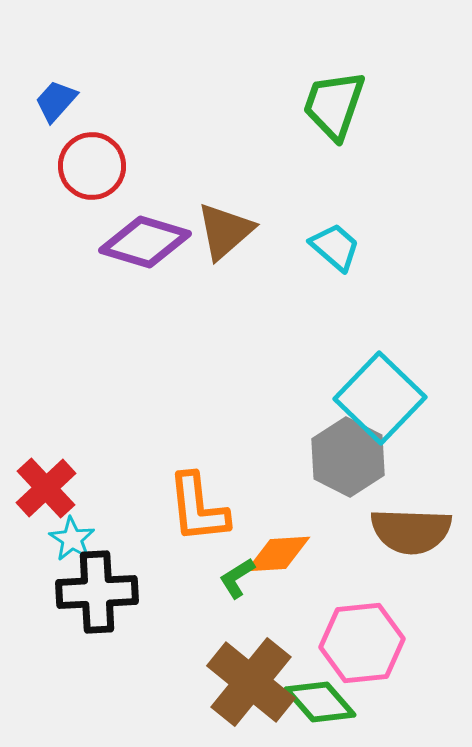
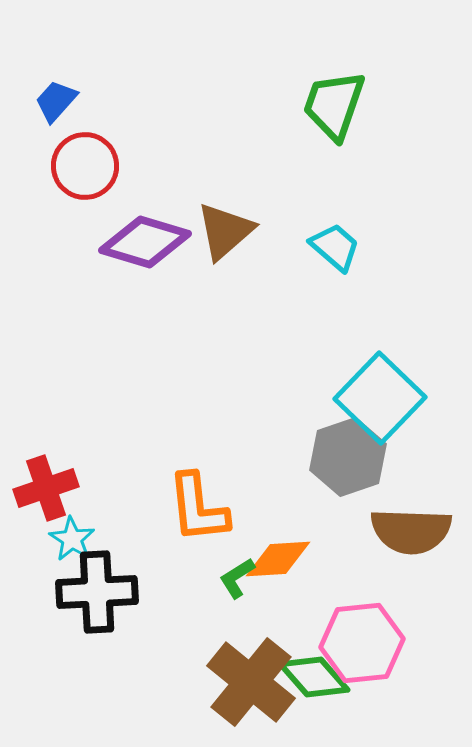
red circle: moved 7 px left
gray hexagon: rotated 14 degrees clockwise
red cross: rotated 24 degrees clockwise
orange diamond: moved 5 px down
green diamond: moved 6 px left, 25 px up
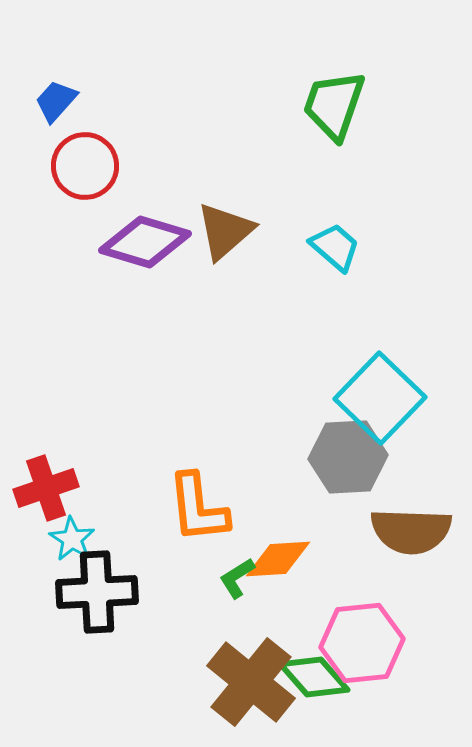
gray hexagon: rotated 16 degrees clockwise
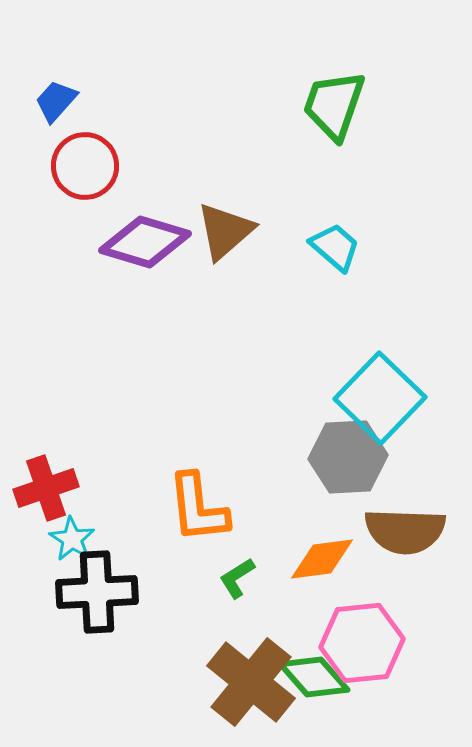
brown semicircle: moved 6 px left
orange diamond: moved 44 px right; rotated 4 degrees counterclockwise
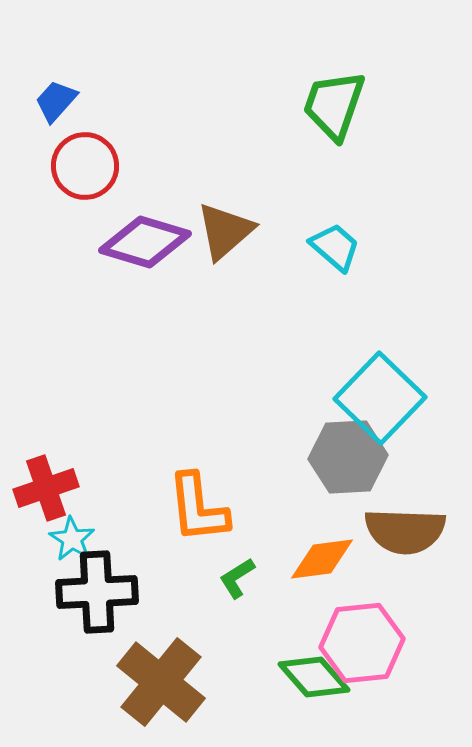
brown cross: moved 90 px left
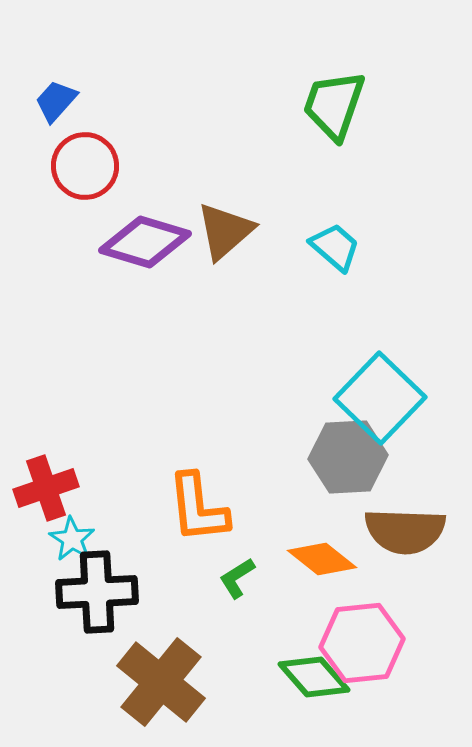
orange diamond: rotated 46 degrees clockwise
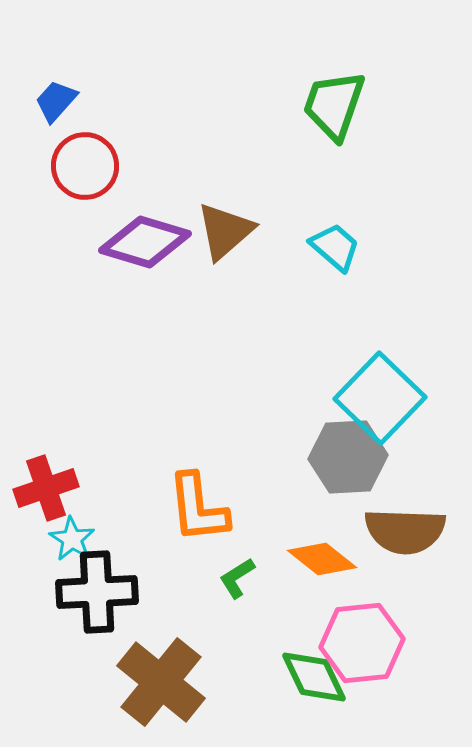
green diamond: rotated 16 degrees clockwise
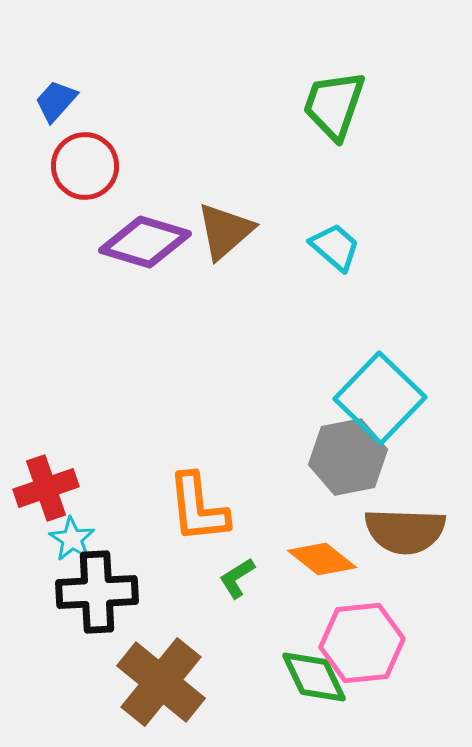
gray hexagon: rotated 8 degrees counterclockwise
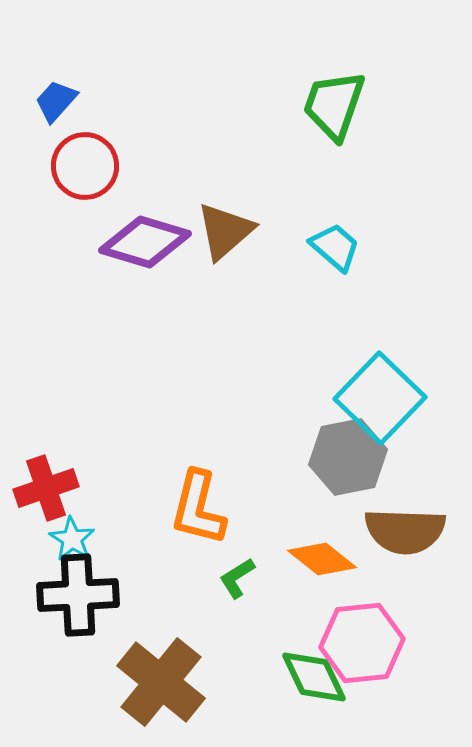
orange L-shape: rotated 20 degrees clockwise
black cross: moved 19 px left, 3 px down
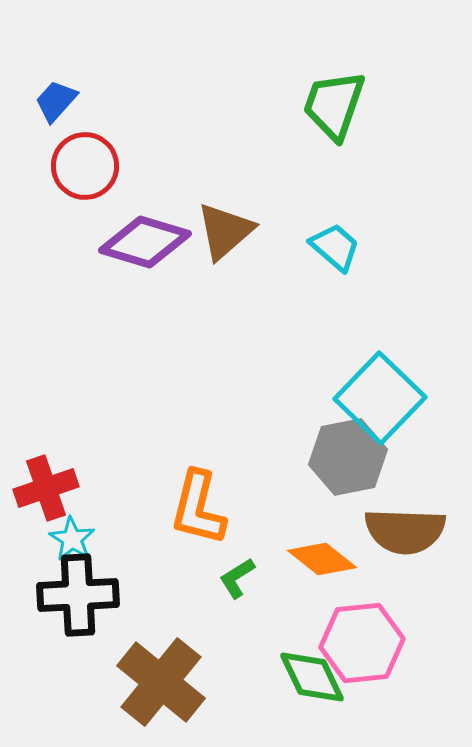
green diamond: moved 2 px left
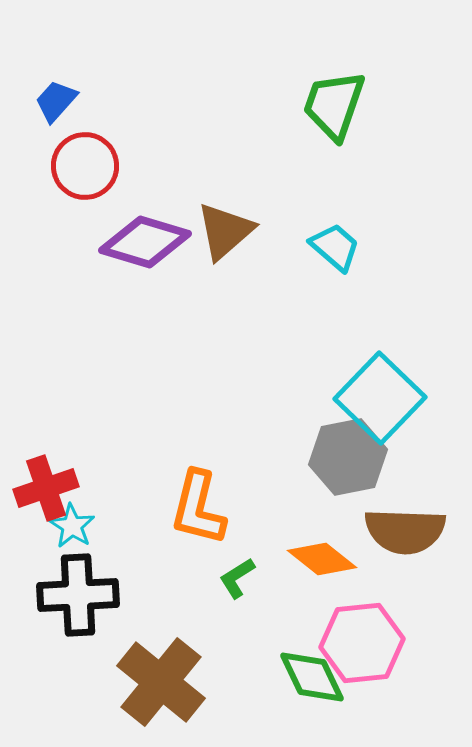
cyan star: moved 13 px up
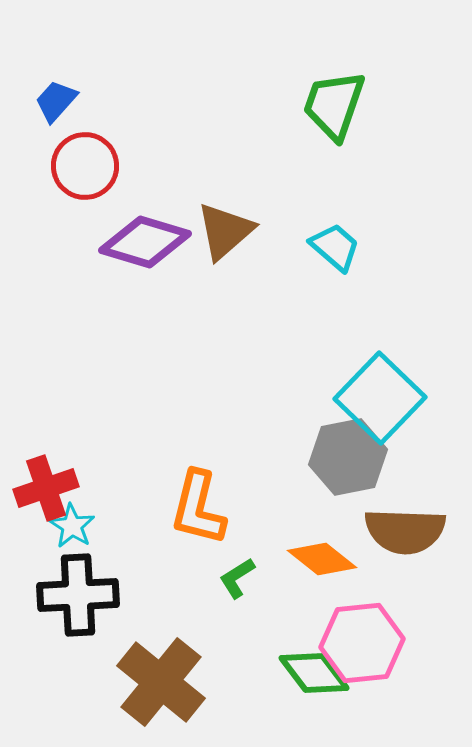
green diamond: moved 2 px right, 4 px up; rotated 12 degrees counterclockwise
